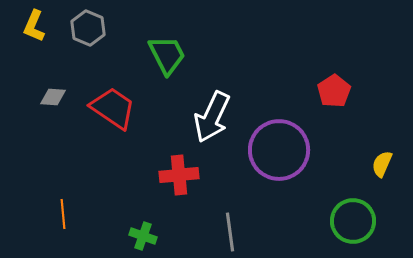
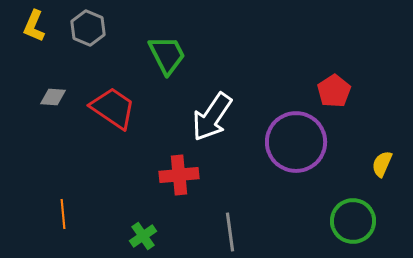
white arrow: rotated 9 degrees clockwise
purple circle: moved 17 px right, 8 px up
green cross: rotated 36 degrees clockwise
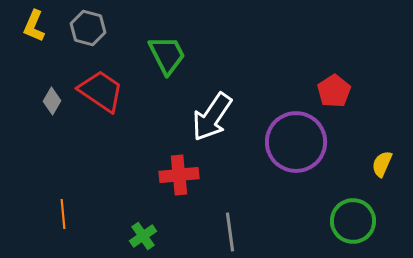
gray hexagon: rotated 8 degrees counterclockwise
gray diamond: moved 1 px left, 4 px down; rotated 64 degrees counterclockwise
red trapezoid: moved 12 px left, 17 px up
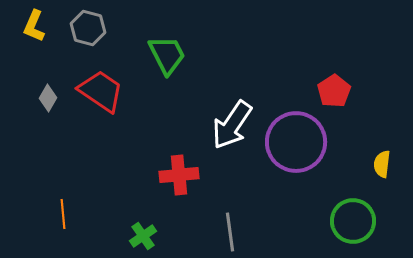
gray diamond: moved 4 px left, 3 px up
white arrow: moved 20 px right, 8 px down
yellow semicircle: rotated 16 degrees counterclockwise
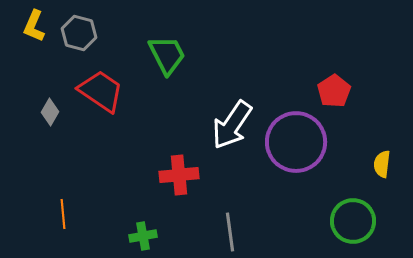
gray hexagon: moved 9 px left, 5 px down
gray diamond: moved 2 px right, 14 px down
green cross: rotated 24 degrees clockwise
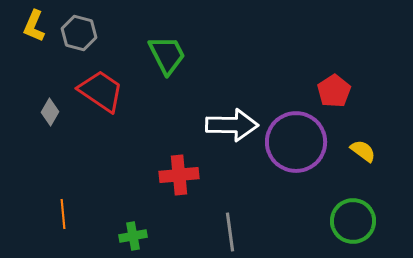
white arrow: rotated 123 degrees counterclockwise
yellow semicircle: moved 19 px left, 13 px up; rotated 120 degrees clockwise
green cross: moved 10 px left
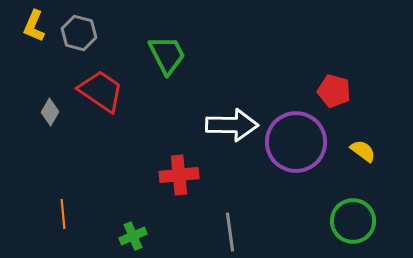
red pentagon: rotated 24 degrees counterclockwise
green cross: rotated 12 degrees counterclockwise
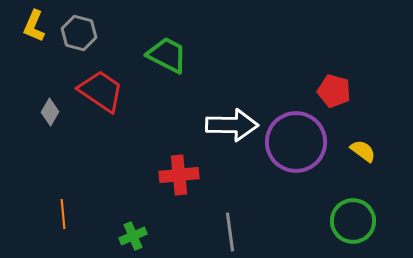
green trapezoid: rotated 36 degrees counterclockwise
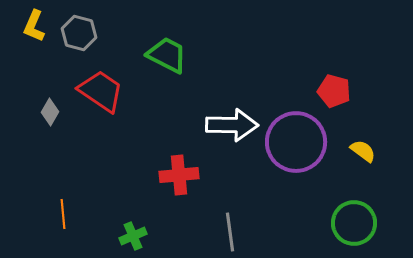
green circle: moved 1 px right, 2 px down
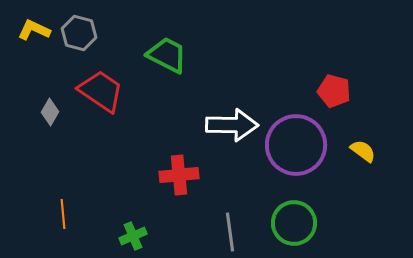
yellow L-shape: moved 4 px down; rotated 92 degrees clockwise
purple circle: moved 3 px down
green circle: moved 60 px left
